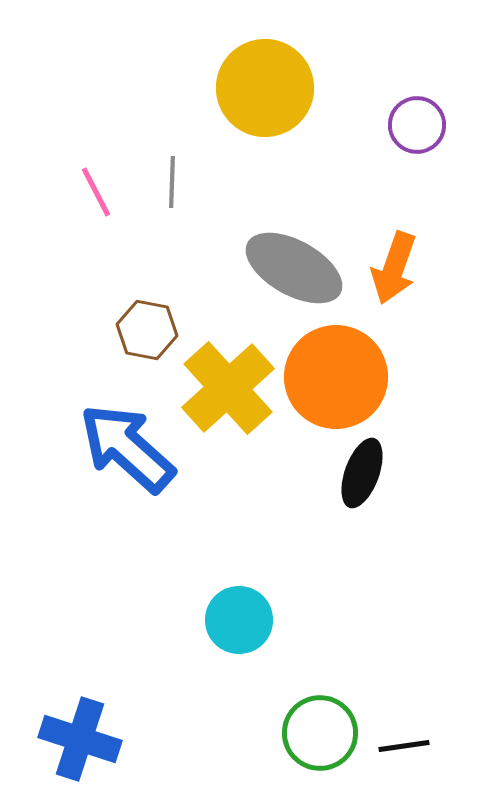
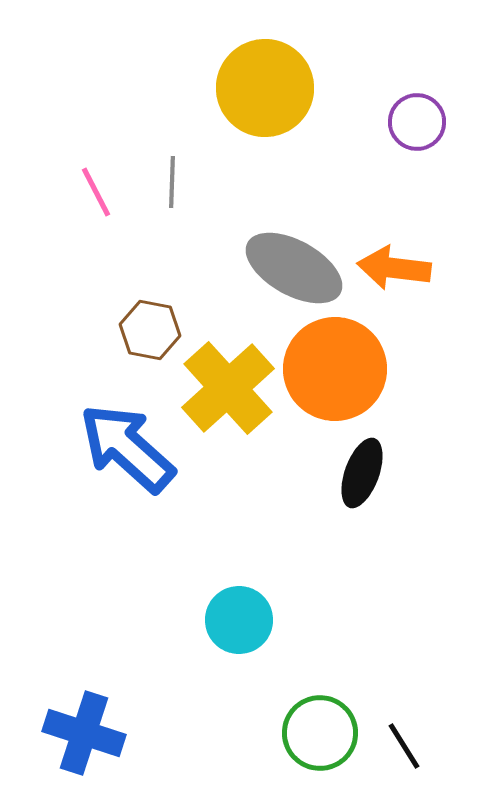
purple circle: moved 3 px up
orange arrow: rotated 78 degrees clockwise
brown hexagon: moved 3 px right
orange circle: moved 1 px left, 8 px up
blue cross: moved 4 px right, 6 px up
black line: rotated 66 degrees clockwise
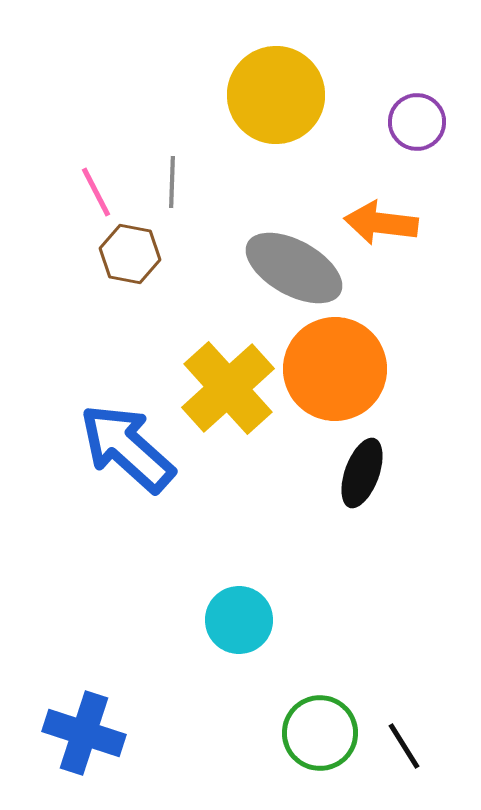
yellow circle: moved 11 px right, 7 px down
orange arrow: moved 13 px left, 45 px up
brown hexagon: moved 20 px left, 76 px up
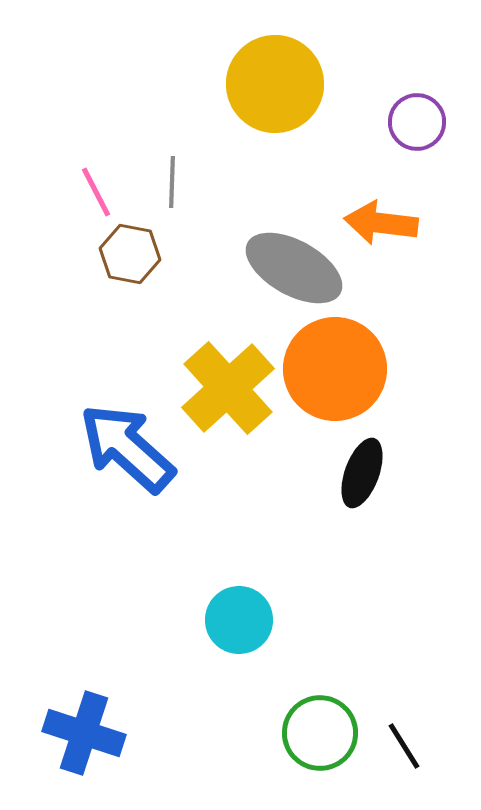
yellow circle: moved 1 px left, 11 px up
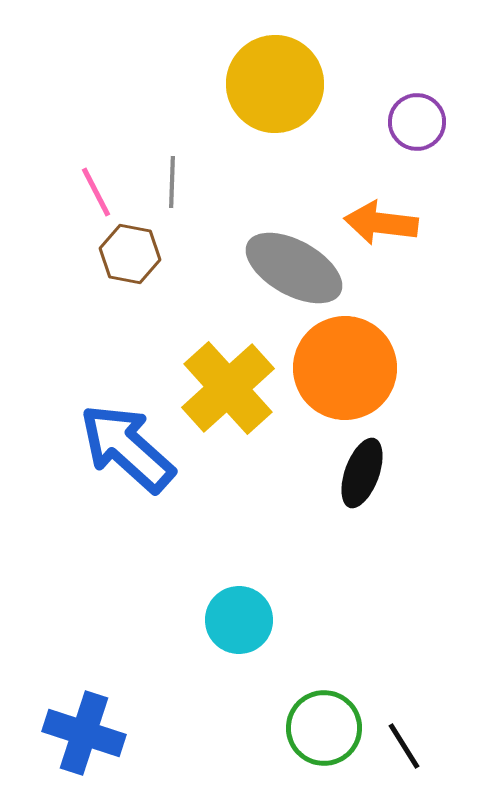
orange circle: moved 10 px right, 1 px up
green circle: moved 4 px right, 5 px up
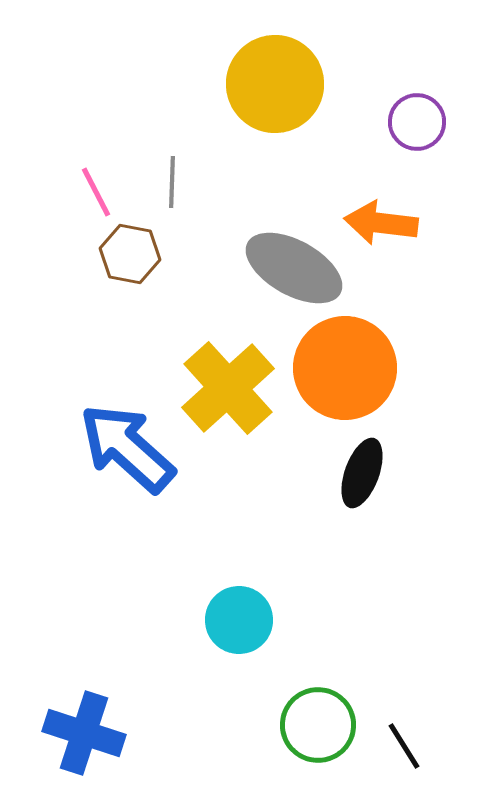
green circle: moved 6 px left, 3 px up
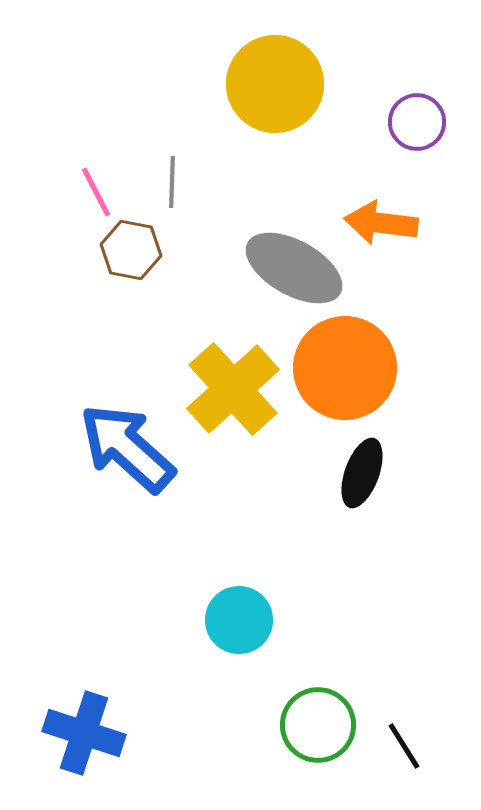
brown hexagon: moved 1 px right, 4 px up
yellow cross: moved 5 px right, 1 px down
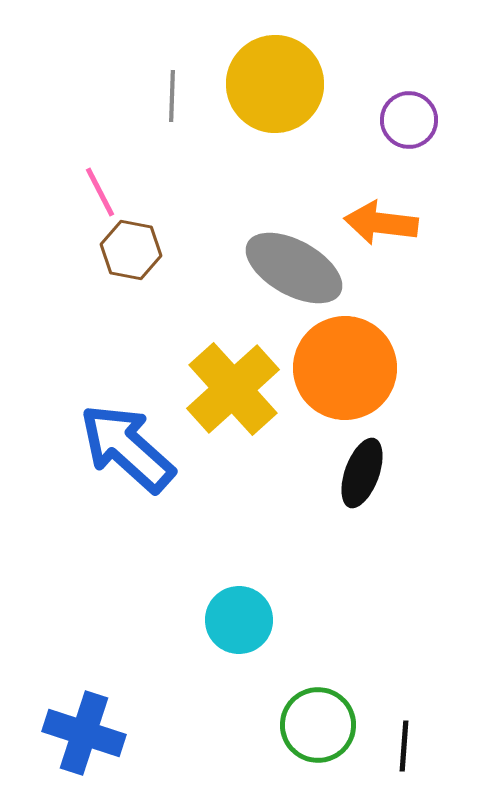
purple circle: moved 8 px left, 2 px up
gray line: moved 86 px up
pink line: moved 4 px right
black line: rotated 36 degrees clockwise
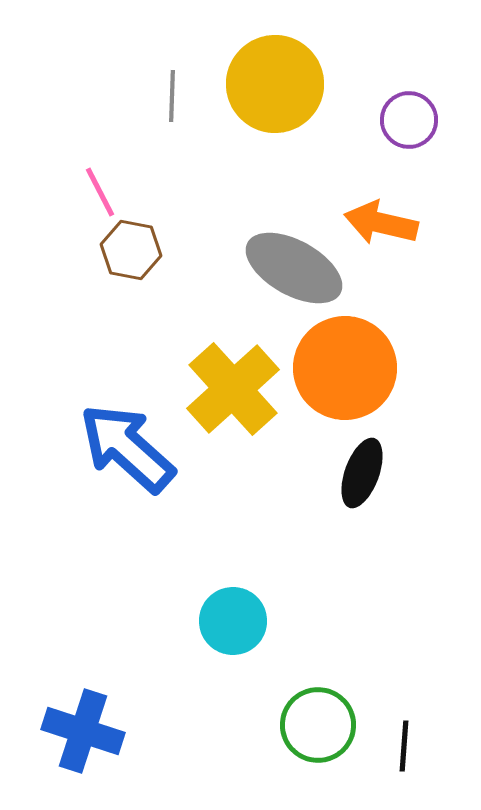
orange arrow: rotated 6 degrees clockwise
cyan circle: moved 6 px left, 1 px down
blue cross: moved 1 px left, 2 px up
